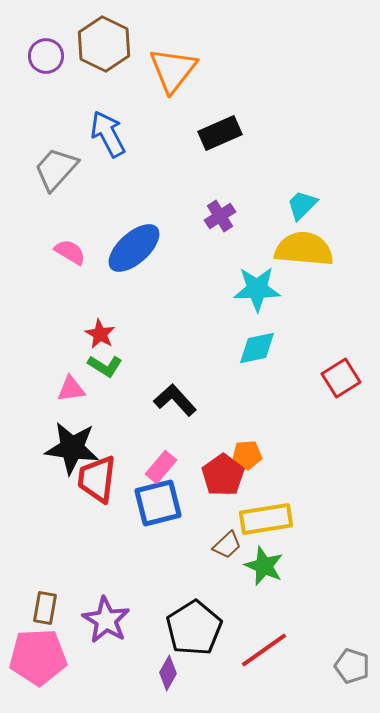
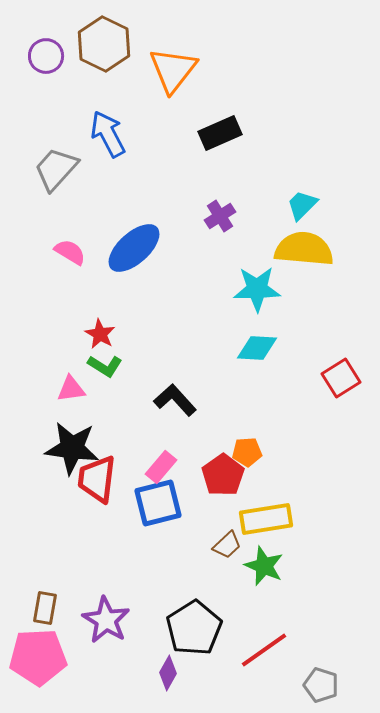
cyan diamond: rotated 15 degrees clockwise
orange pentagon: moved 3 px up
gray pentagon: moved 31 px left, 19 px down
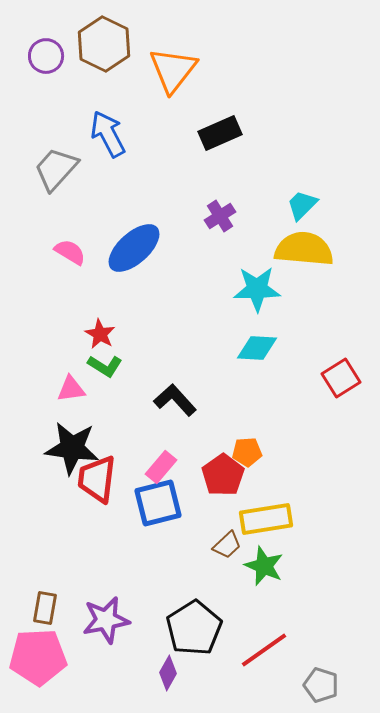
purple star: rotated 30 degrees clockwise
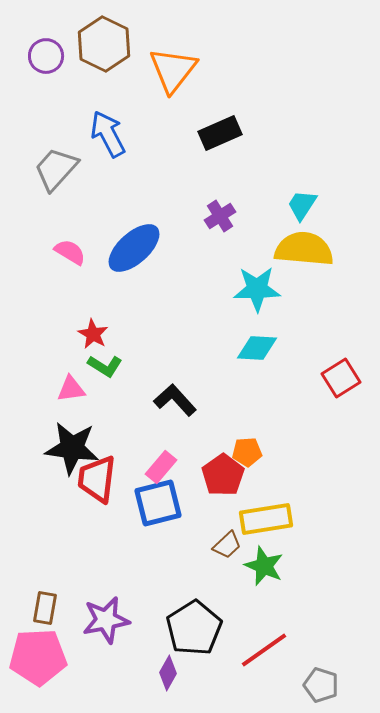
cyan trapezoid: rotated 12 degrees counterclockwise
red star: moved 7 px left
